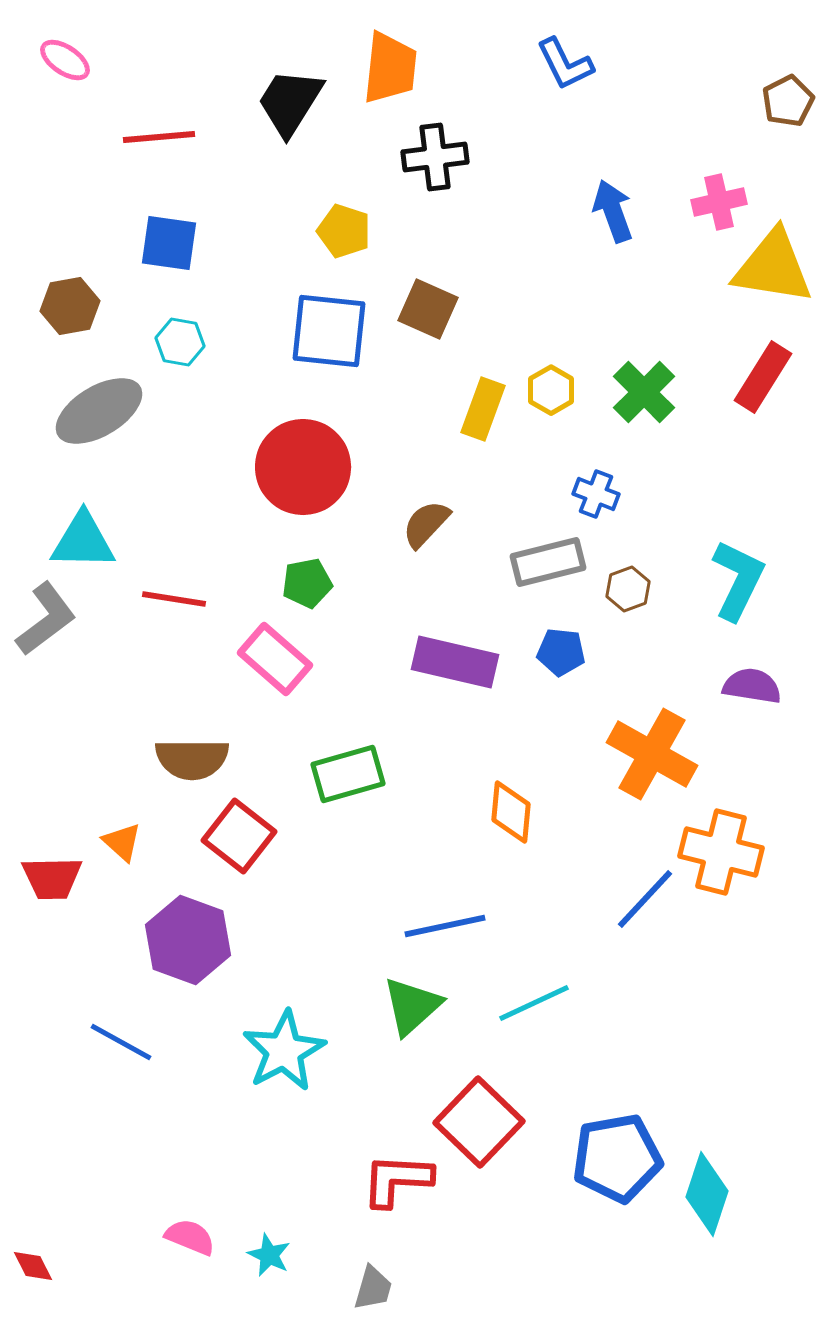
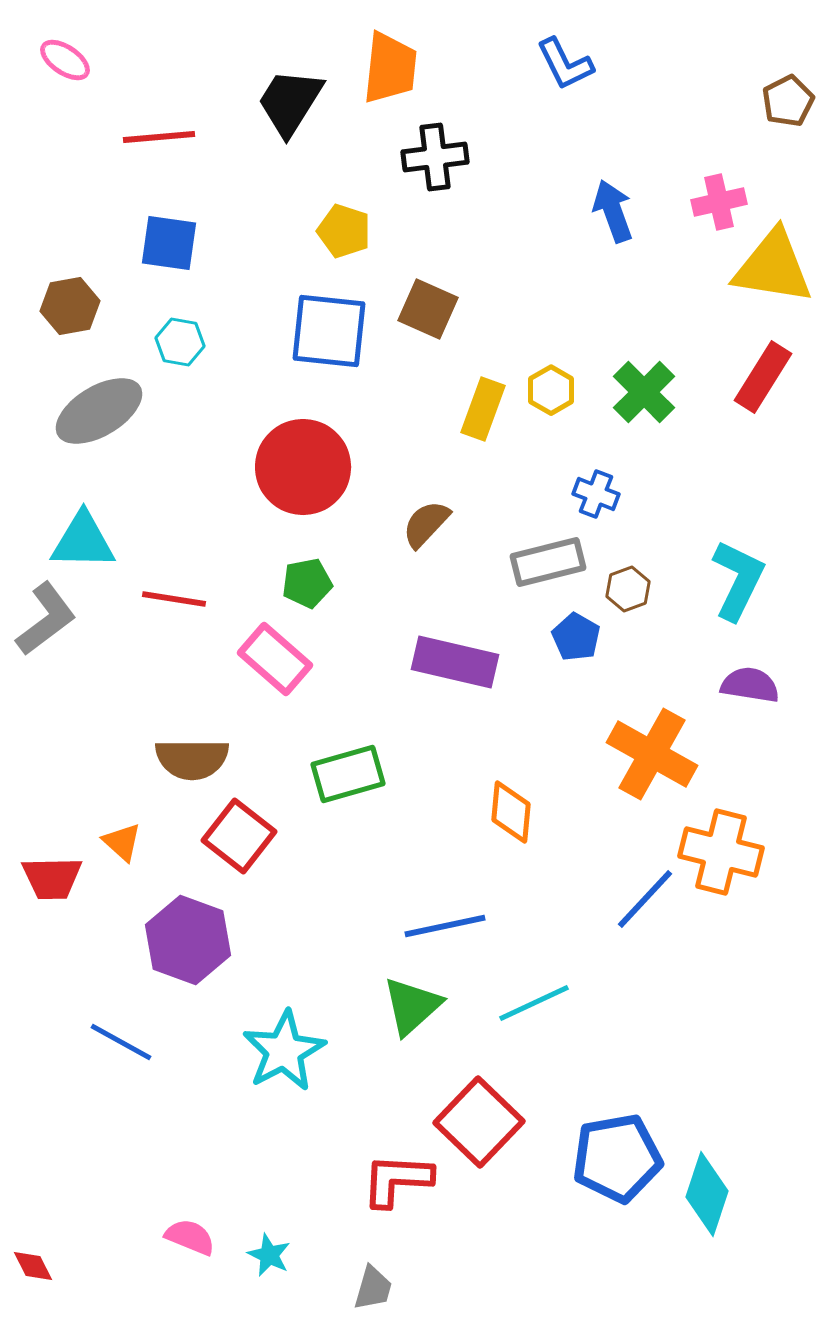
blue pentagon at (561, 652): moved 15 px right, 15 px up; rotated 24 degrees clockwise
purple semicircle at (752, 686): moved 2 px left, 1 px up
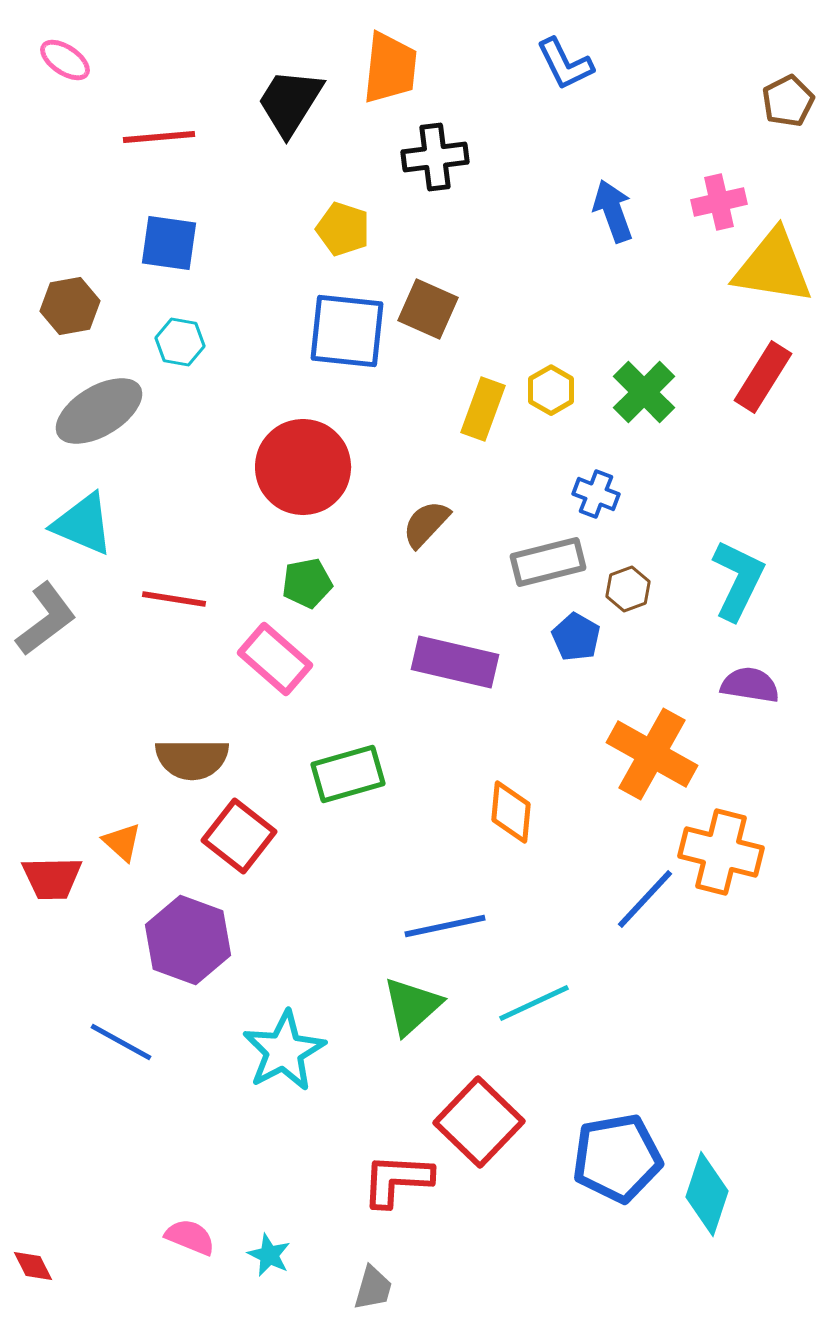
yellow pentagon at (344, 231): moved 1 px left, 2 px up
blue square at (329, 331): moved 18 px right
cyan triangle at (83, 541): moved 17 px up; rotated 22 degrees clockwise
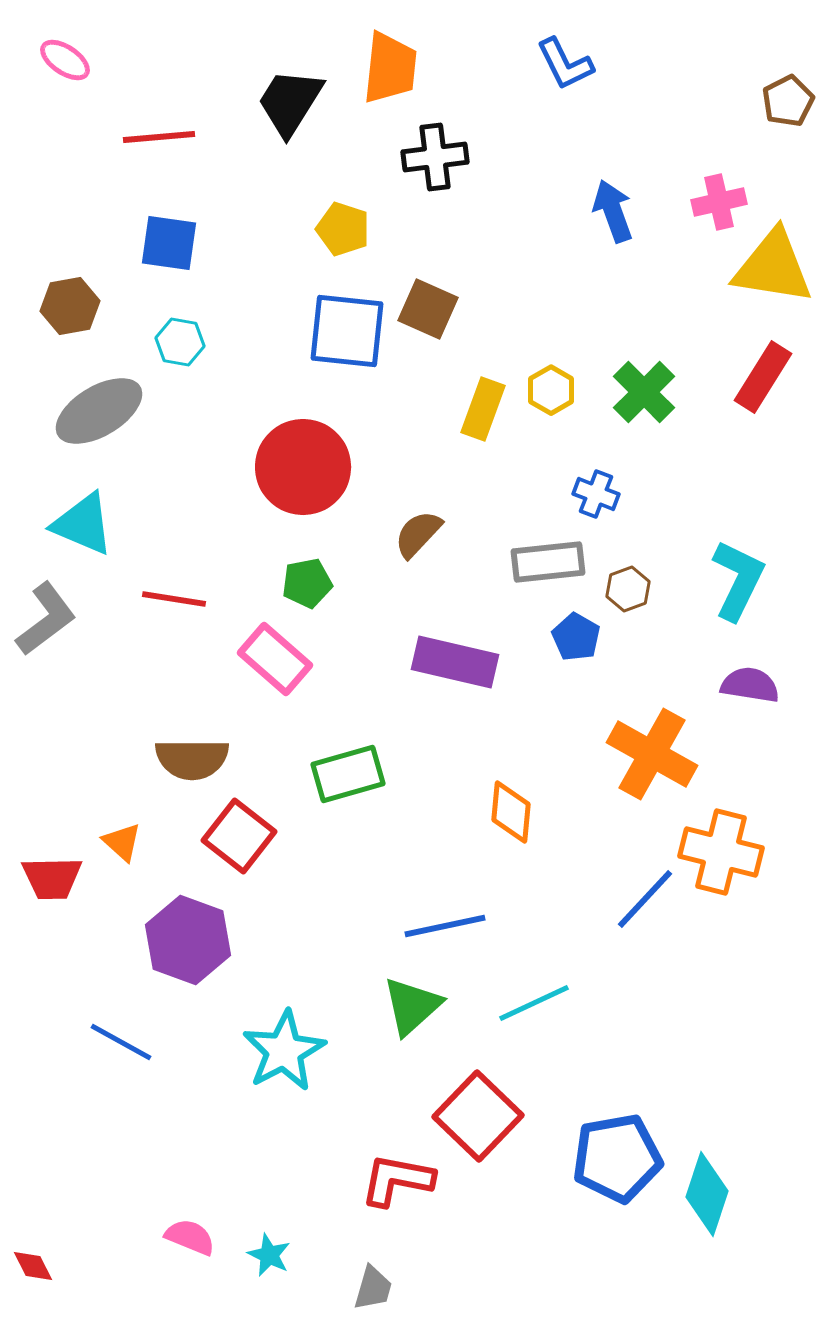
brown semicircle at (426, 524): moved 8 px left, 10 px down
gray rectangle at (548, 562): rotated 8 degrees clockwise
red square at (479, 1122): moved 1 px left, 6 px up
red L-shape at (397, 1180): rotated 8 degrees clockwise
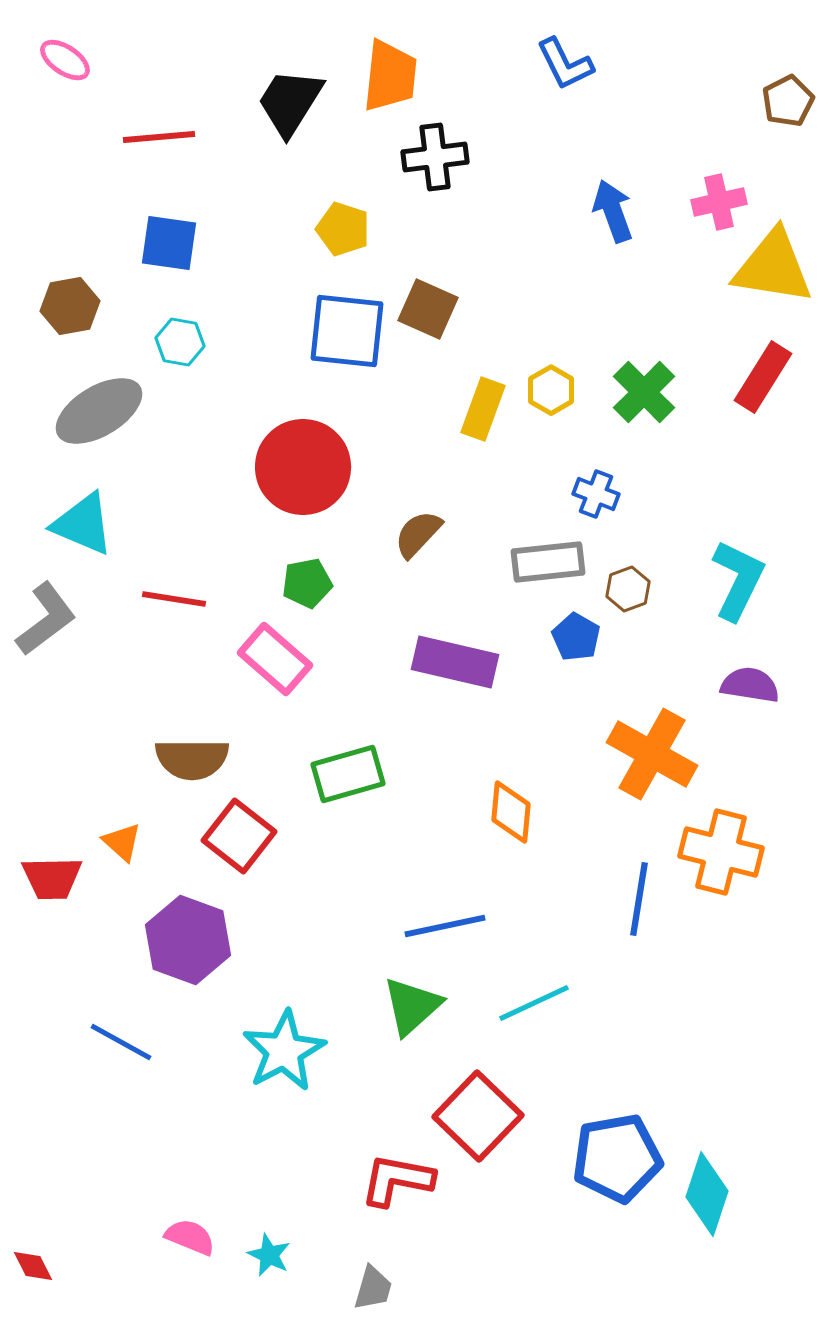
orange trapezoid at (390, 68): moved 8 px down
blue line at (645, 899): moved 6 px left; rotated 34 degrees counterclockwise
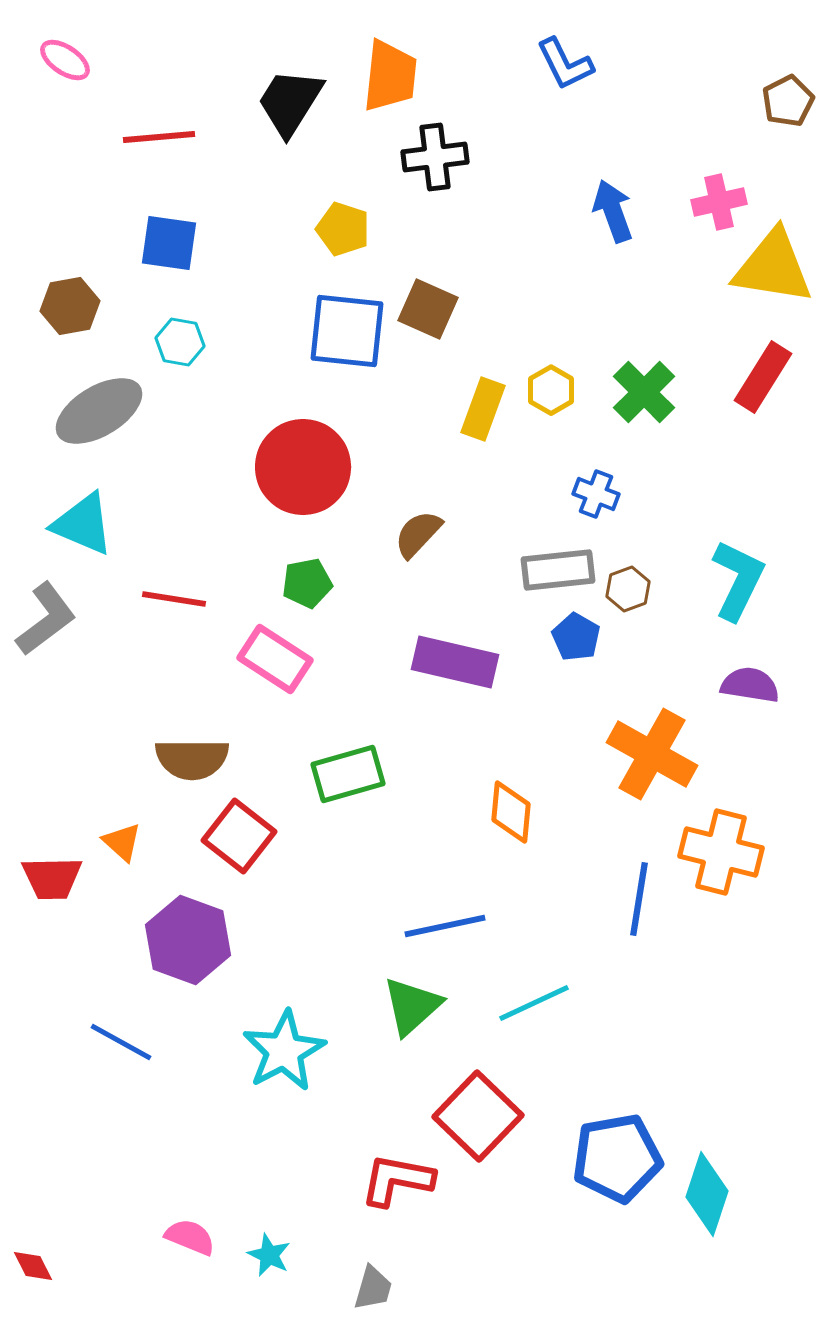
gray rectangle at (548, 562): moved 10 px right, 8 px down
pink rectangle at (275, 659): rotated 8 degrees counterclockwise
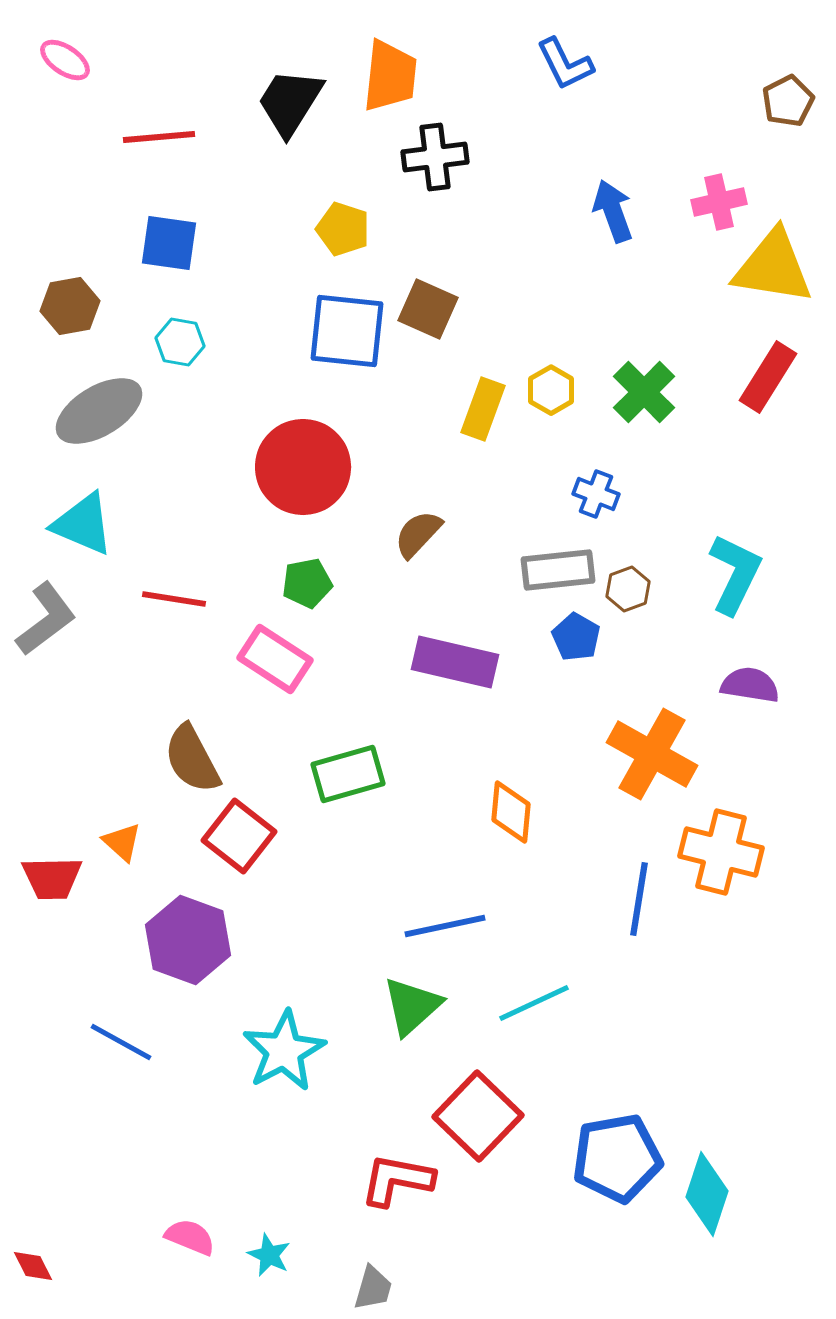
red rectangle at (763, 377): moved 5 px right
cyan L-shape at (738, 580): moved 3 px left, 6 px up
brown semicircle at (192, 759): rotated 62 degrees clockwise
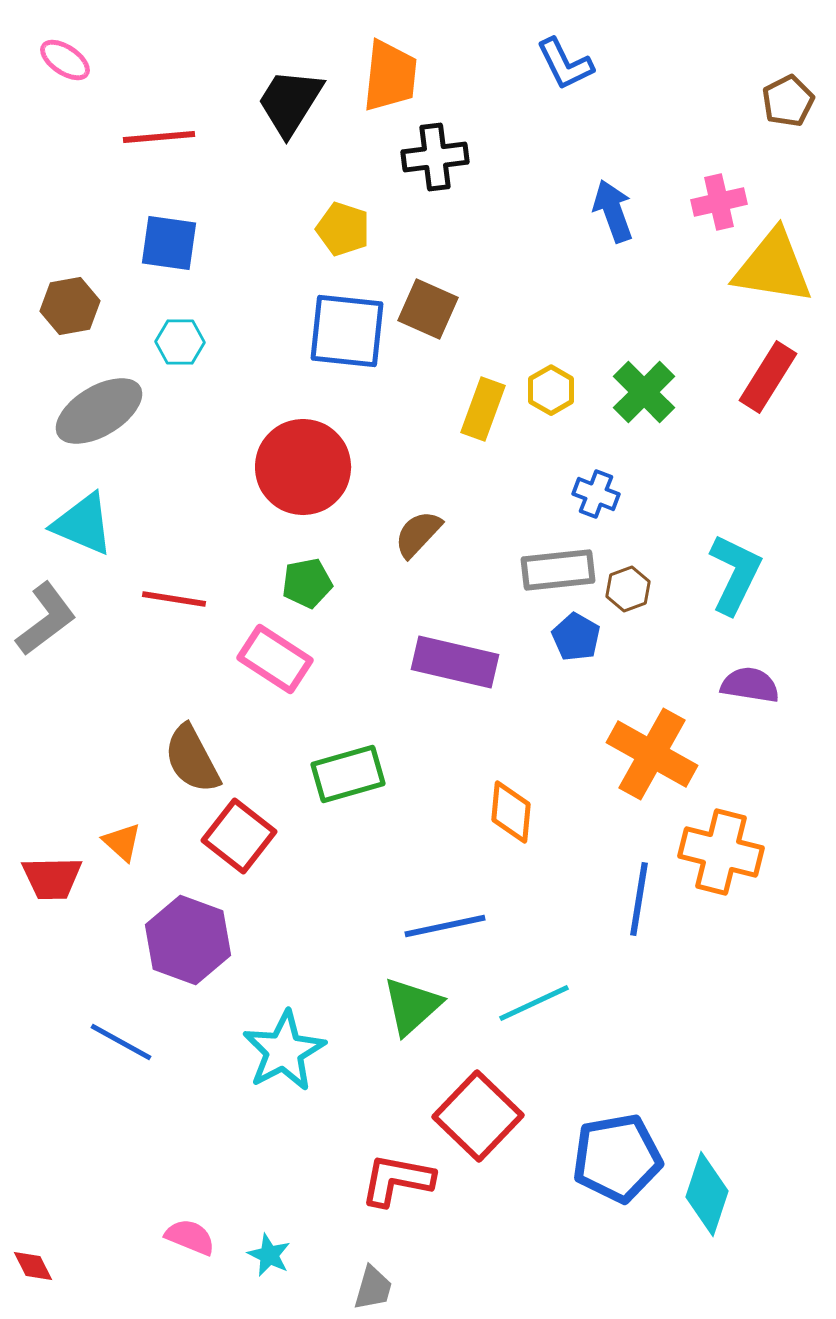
cyan hexagon at (180, 342): rotated 9 degrees counterclockwise
